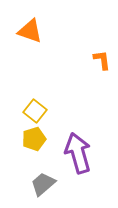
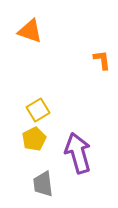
yellow square: moved 3 px right, 1 px up; rotated 20 degrees clockwise
yellow pentagon: rotated 10 degrees counterclockwise
gray trapezoid: rotated 56 degrees counterclockwise
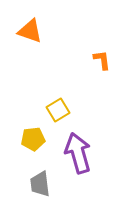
yellow square: moved 20 px right
yellow pentagon: moved 1 px left; rotated 20 degrees clockwise
gray trapezoid: moved 3 px left
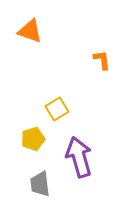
yellow square: moved 1 px left, 1 px up
yellow pentagon: rotated 10 degrees counterclockwise
purple arrow: moved 1 px right, 4 px down
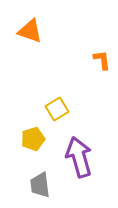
gray trapezoid: moved 1 px down
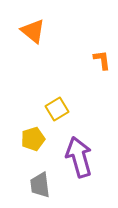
orange triangle: moved 3 px right; rotated 20 degrees clockwise
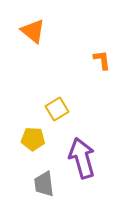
yellow pentagon: rotated 20 degrees clockwise
purple arrow: moved 3 px right, 1 px down
gray trapezoid: moved 4 px right, 1 px up
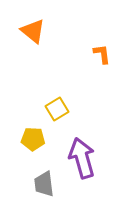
orange L-shape: moved 6 px up
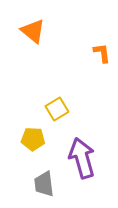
orange L-shape: moved 1 px up
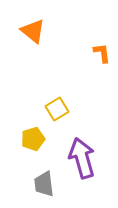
yellow pentagon: rotated 20 degrees counterclockwise
